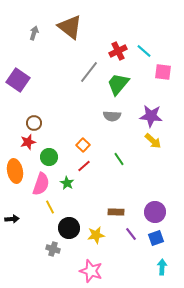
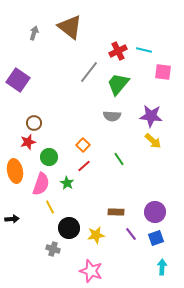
cyan line: moved 1 px up; rotated 28 degrees counterclockwise
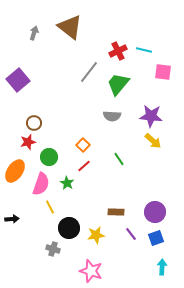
purple square: rotated 15 degrees clockwise
orange ellipse: rotated 45 degrees clockwise
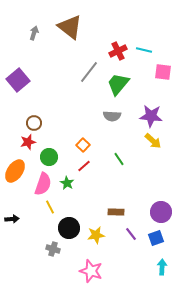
pink semicircle: moved 2 px right
purple circle: moved 6 px right
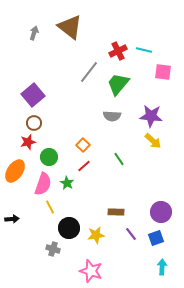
purple square: moved 15 px right, 15 px down
